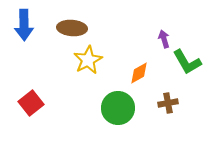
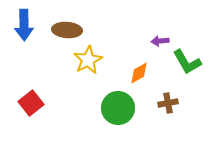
brown ellipse: moved 5 px left, 2 px down
purple arrow: moved 4 px left, 2 px down; rotated 78 degrees counterclockwise
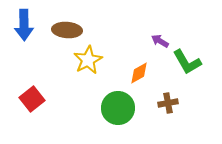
purple arrow: rotated 36 degrees clockwise
red square: moved 1 px right, 4 px up
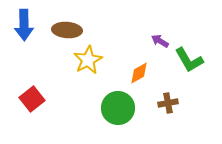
green L-shape: moved 2 px right, 2 px up
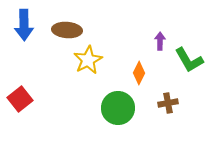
purple arrow: rotated 60 degrees clockwise
orange diamond: rotated 35 degrees counterclockwise
red square: moved 12 px left
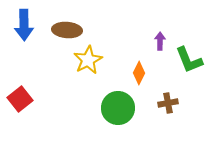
green L-shape: rotated 8 degrees clockwise
